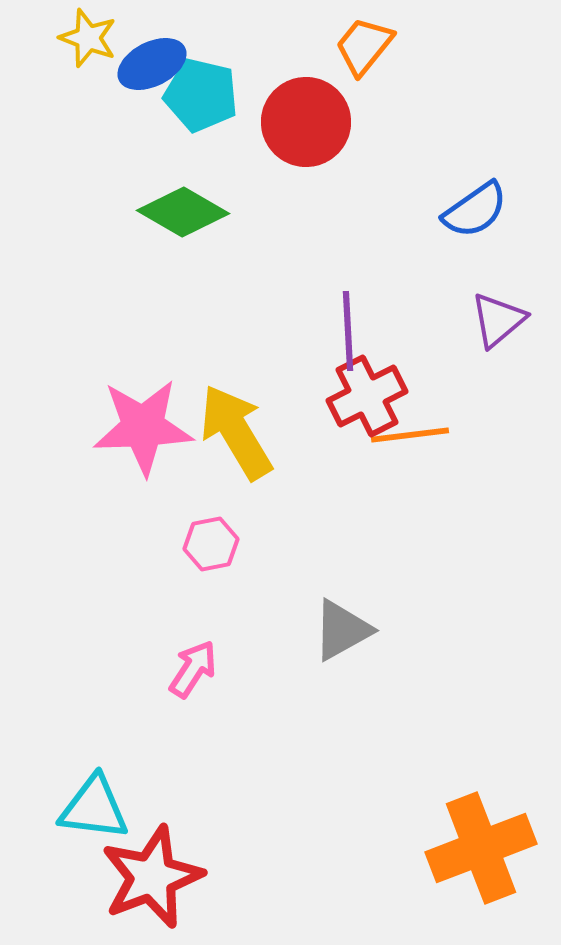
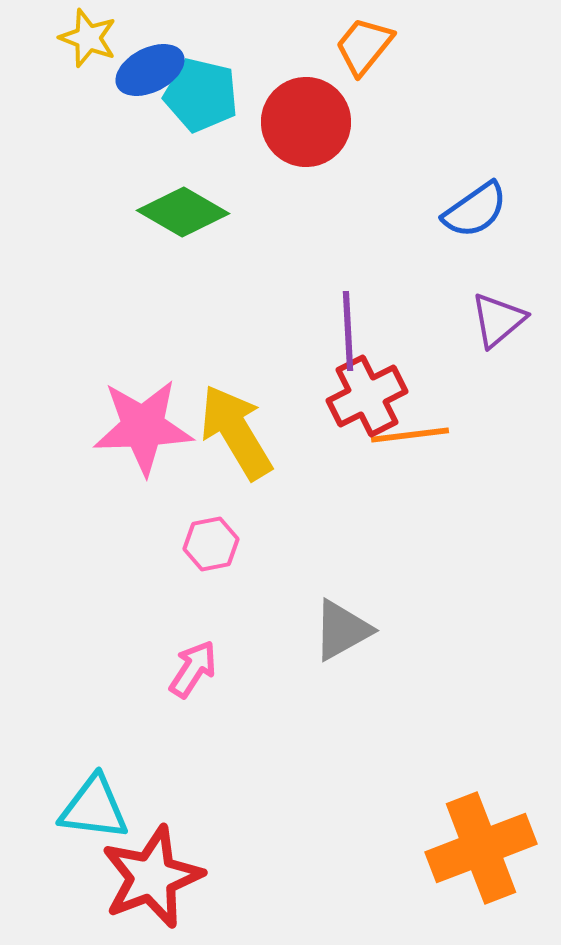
blue ellipse: moved 2 px left, 6 px down
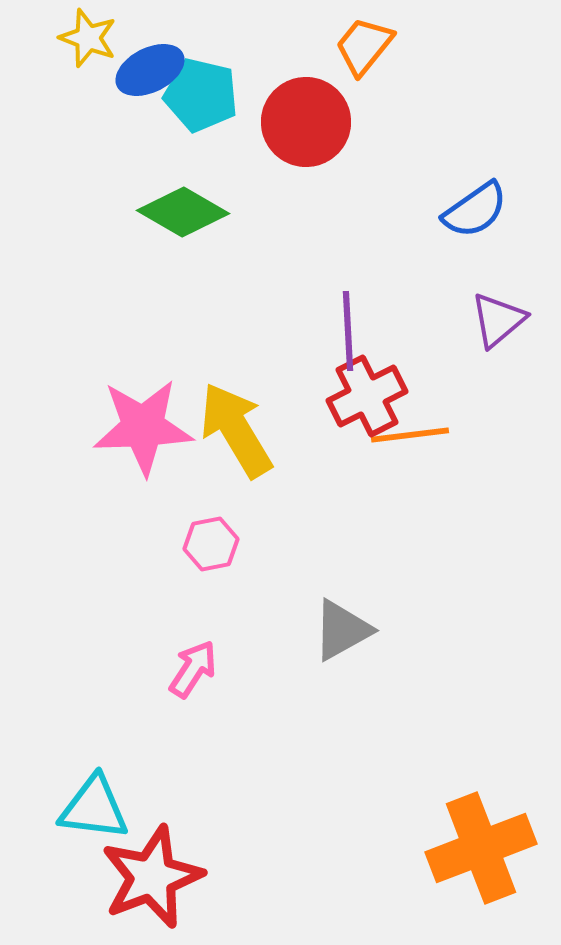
yellow arrow: moved 2 px up
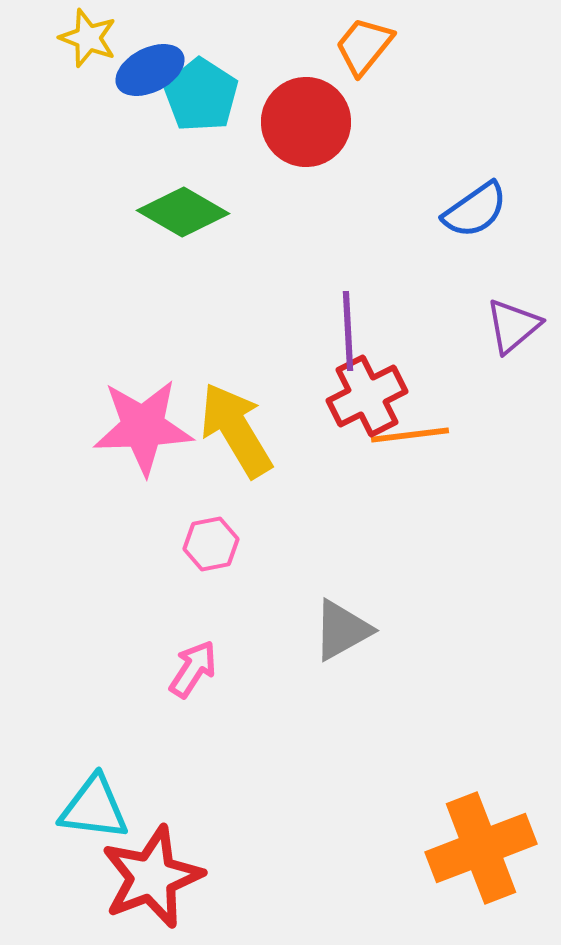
cyan pentagon: rotated 20 degrees clockwise
purple triangle: moved 15 px right, 6 px down
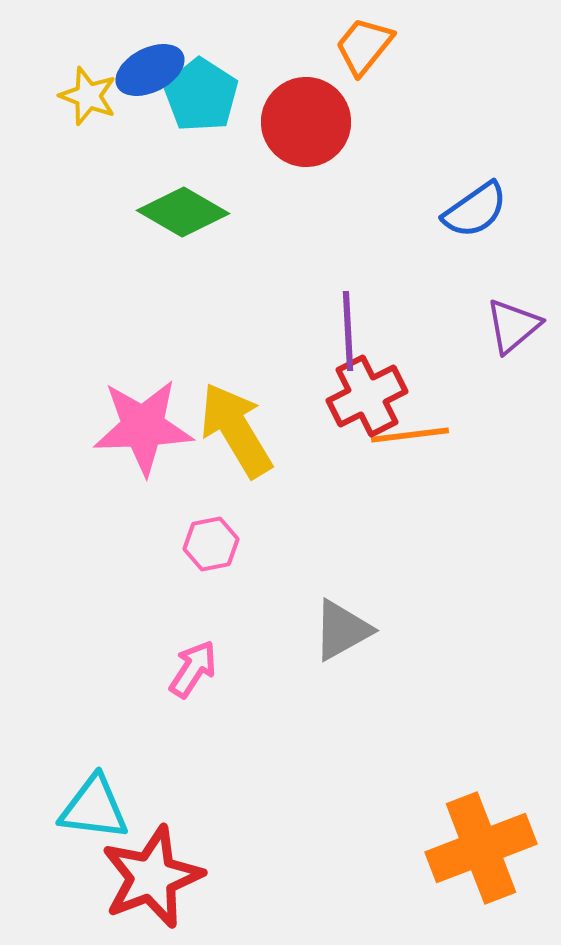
yellow star: moved 58 px down
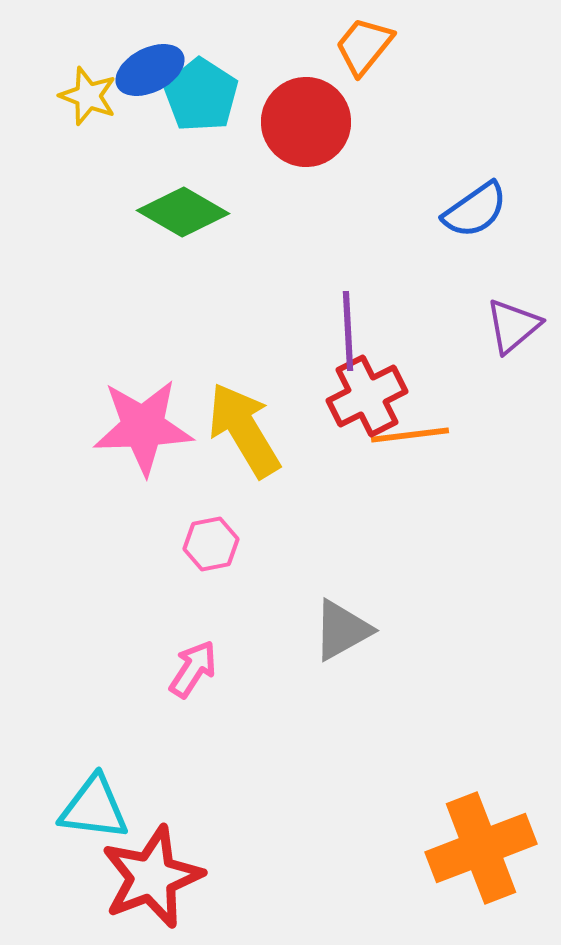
yellow arrow: moved 8 px right
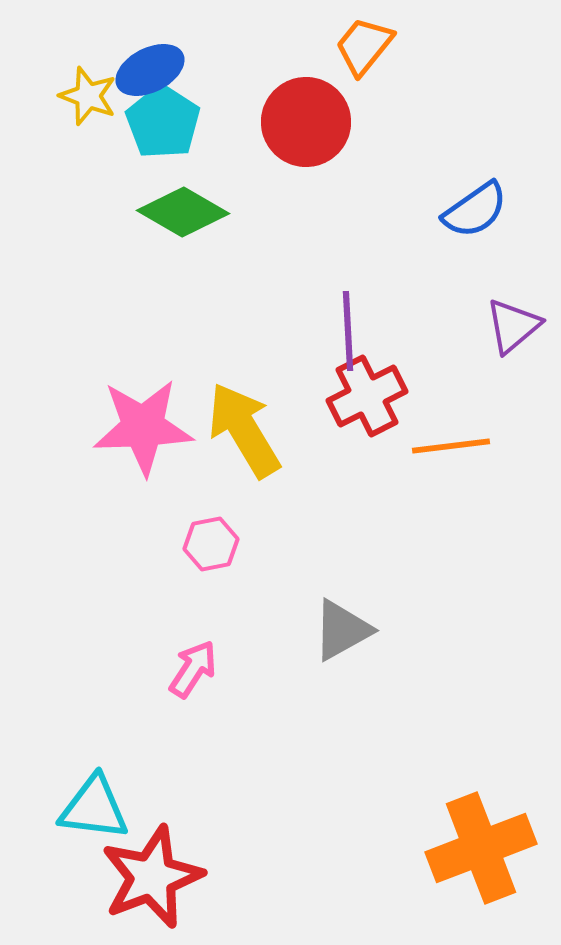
cyan pentagon: moved 38 px left, 27 px down
orange line: moved 41 px right, 11 px down
